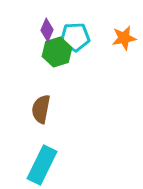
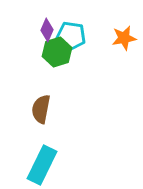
cyan pentagon: moved 4 px left, 1 px up; rotated 12 degrees clockwise
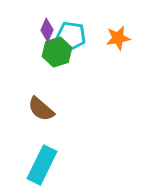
orange star: moved 6 px left
brown semicircle: rotated 60 degrees counterclockwise
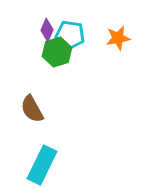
cyan pentagon: moved 1 px left, 1 px up
brown semicircle: moved 9 px left; rotated 20 degrees clockwise
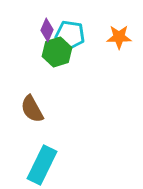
orange star: moved 1 px right, 1 px up; rotated 10 degrees clockwise
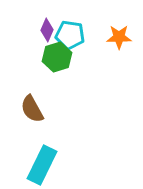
green hexagon: moved 5 px down
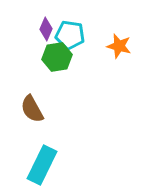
purple diamond: moved 1 px left, 1 px up
orange star: moved 9 px down; rotated 15 degrees clockwise
green hexagon: rotated 8 degrees clockwise
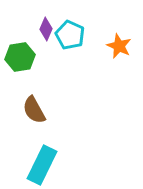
cyan pentagon: rotated 16 degrees clockwise
orange star: rotated 10 degrees clockwise
green hexagon: moved 37 px left
brown semicircle: moved 2 px right, 1 px down
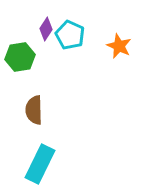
purple diamond: rotated 10 degrees clockwise
brown semicircle: rotated 28 degrees clockwise
cyan rectangle: moved 2 px left, 1 px up
